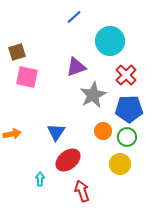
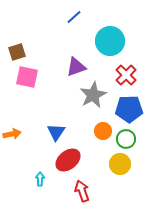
green circle: moved 1 px left, 2 px down
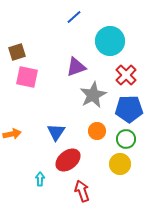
orange circle: moved 6 px left
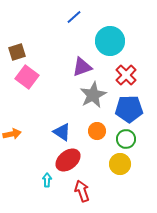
purple triangle: moved 6 px right
pink square: rotated 25 degrees clockwise
blue triangle: moved 6 px right; rotated 30 degrees counterclockwise
cyan arrow: moved 7 px right, 1 px down
